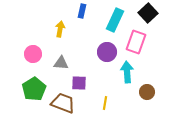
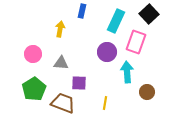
black square: moved 1 px right, 1 px down
cyan rectangle: moved 1 px right, 1 px down
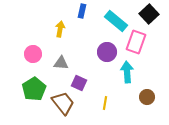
cyan rectangle: rotated 75 degrees counterclockwise
purple square: rotated 21 degrees clockwise
brown circle: moved 5 px down
brown trapezoid: rotated 30 degrees clockwise
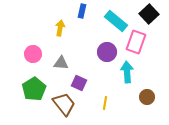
yellow arrow: moved 1 px up
brown trapezoid: moved 1 px right, 1 px down
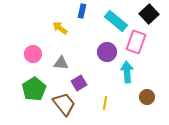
yellow arrow: rotated 63 degrees counterclockwise
purple square: rotated 35 degrees clockwise
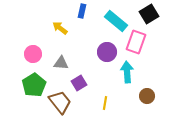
black square: rotated 12 degrees clockwise
green pentagon: moved 4 px up
brown circle: moved 1 px up
brown trapezoid: moved 4 px left, 2 px up
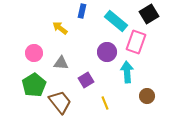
pink circle: moved 1 px right, 1 px up
purple square: moved 7 px right, 3 px up
yellow line: rotated 32 degrees counterclockwise
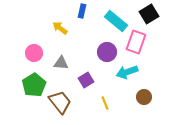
cyan arrow: rotated 105 degrees counterclockwise
brown circle: moved 3 px left, 1 px down
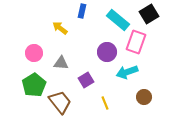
cyan rectangle: moved 2 px right, 1 px up
